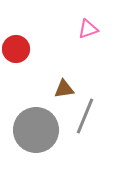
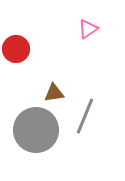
pink triangle: rotated 15 degrees counterclockwise
brown triangle: moved 10 px left, 4 px down
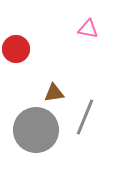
pink triangle: rotated 45 degrees clockwise
gray line: moved 1 px down
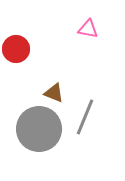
brown triangle: rotated 30 degrees clockwise
gray circle: moved 3 px right, 1 px up
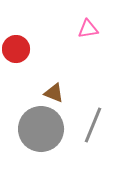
pink triangle: rotated 20 degrees counterclockwise
gray line: moved 8 px right, 8 px down
gray circle: moved 2 px right
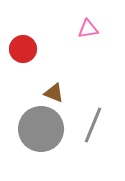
red circle: moved 7 px right
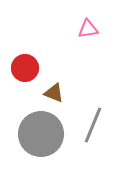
red circle: moved 2 px right, 19 px down
gray circle: moved 5 px down
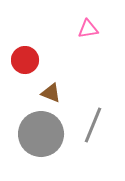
red circle: moved 8 px up
brown triangle: moved 3 px left
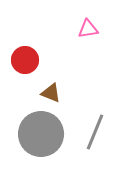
gray line: moved 2 px right, 7 px down
